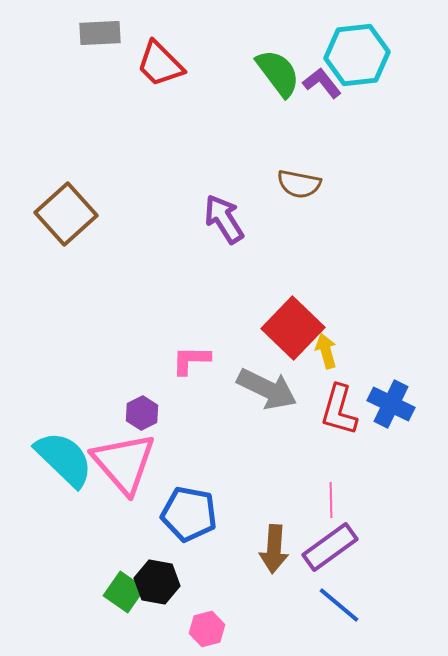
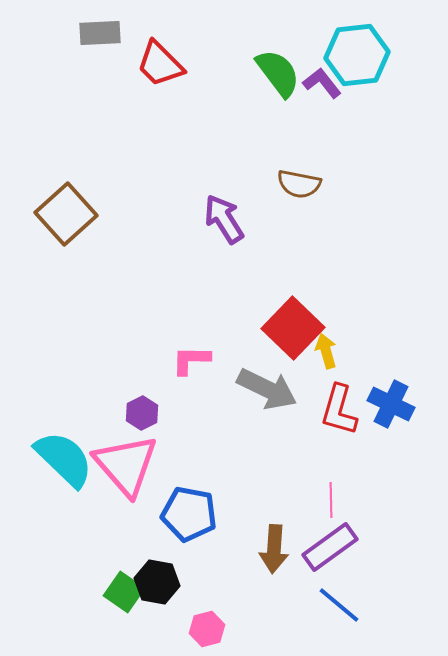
pink triangle: moved 2 px right, 2 px down
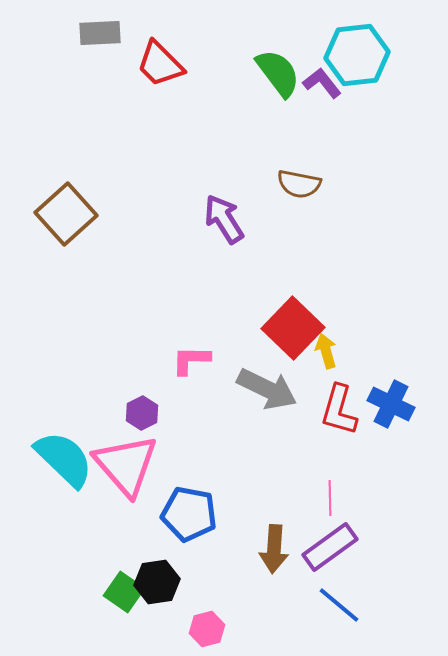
pink line: moved 1 px left, 2 px up
black hexagon: rotated 18 degrees counterclockwise
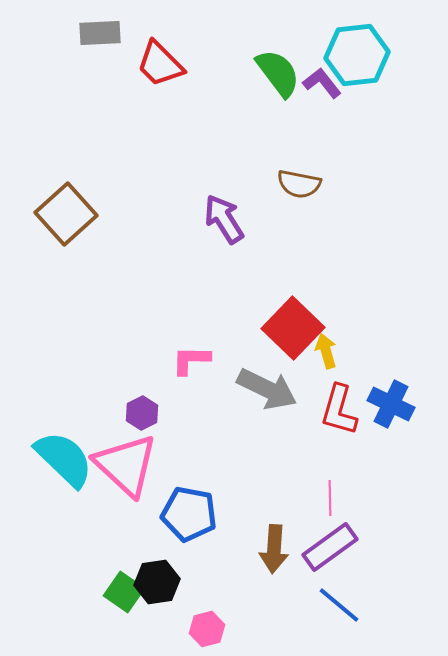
pink triangle: rotated 6 degrees counterclockwise
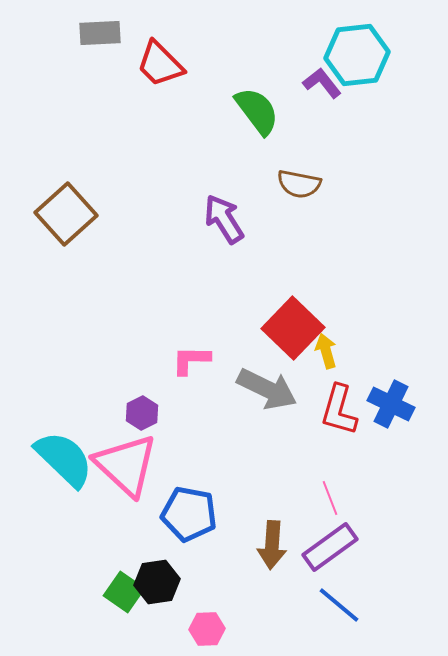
green semicircle: moved 21 px left, 38 px down
pink line: rotated 20 degrees counterclockwise
brown arrow: moved 2 px left, 4 px up
pink hexagon: rotated 12 degrees clockwise
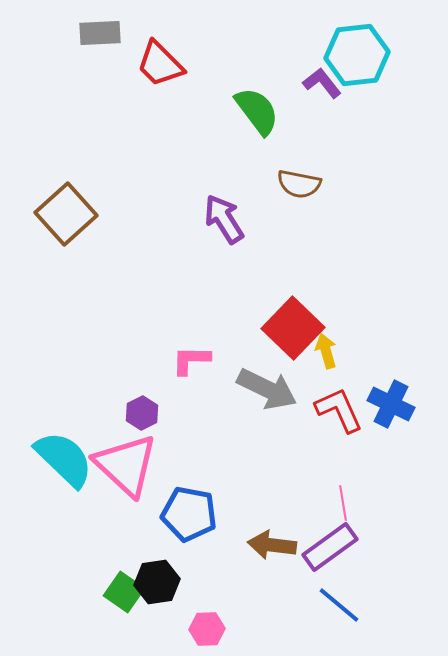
red L-shape: rotated 140 degrees clockwise
pink line: moved 13 px right, 5 px down; rotated 12 degrees clockwise
brown arrow: rotated 93 degrees clockwise
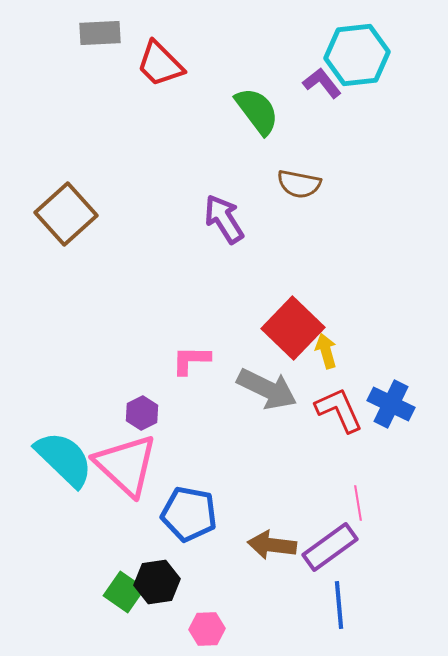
pink line: moved 15 px right
blue line: rotated 45 degrees clockwise
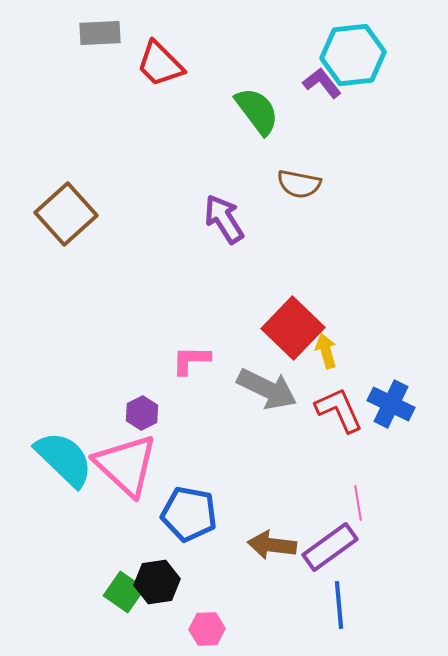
cyan hexagon: moved 4 px left
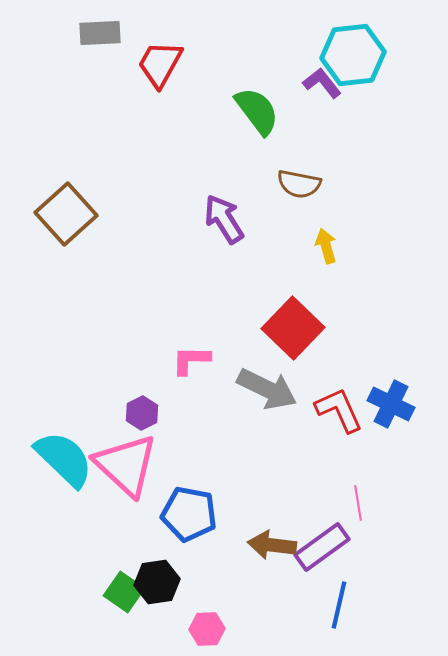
red trapezoid: rotated 74 degrees clockwise
yellow arrow: moved 105 px up
purple rectangle: moved 8 px left
blue line: rotated 18 degrees clockwise
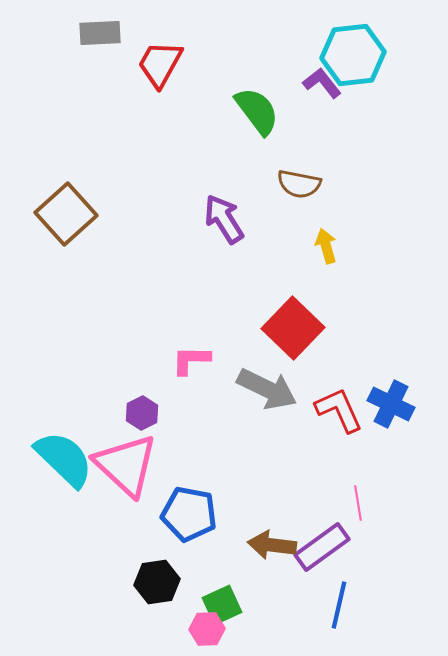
green square: moved 98 px right, 13 px down; rotated 30 degrees clockwise
